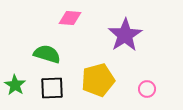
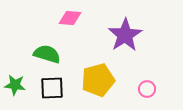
green star: rotated 25 degrees counterclockwise
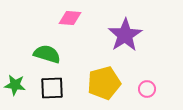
yellow pentagon: moved 6 px right, 3 px down
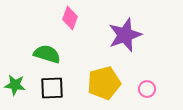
pink diamond: rotated 75 degrees counterclockwise
purple star: rotated 12 degrees clockwise
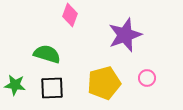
pink diamond: moved 3 px up
pink circle: moved 11 px up
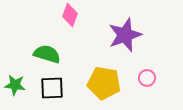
yellow pentagon: rotated 24 degrees clockwise
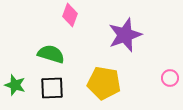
green semicircle: moved 4 px right
pink circle: moved 23 px right
green star: rotated 10 degrees clockwise
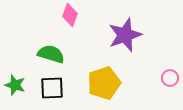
yellow pentagon: rotated 28 degrees counterclockwise
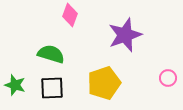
pink circle: moved 2 px left
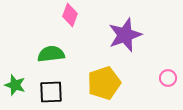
green semicircle: rotated 24 degrees counterclockwise
black square: moved 1 px left, 4 px down
